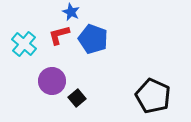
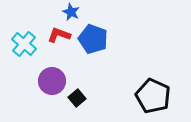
red L-shape: rotated 35 degrees clockwise
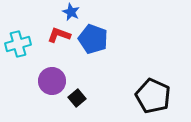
cyan cross: moved 6 px left; rotated 35 degrees clockwise
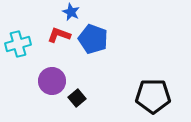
black pentagon: rotated 24 degrees counterclockwise
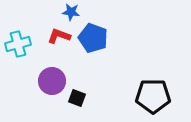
blue star: rotated 18 degrees counterclockwise
red L-shape: moved 1 px down
blue pentagon: moved 1 px up
black square: rotated 30 degrees counterclockwise
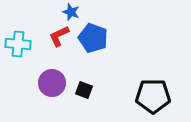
blue star: rotated 12 degrees clockwise
red L-shape: rotated 45 degrees counterclockwise
cyan cross: rotated 20 degrees clockwise
purple circle: moved 2 px down
black square: moved 7 px right, 8 px up
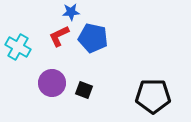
blue star: rotated 24 degrees counterclockwise
blue pentagon: rotated 8 degrees counterclockwise
cyan cross: moved 3 px down; rotated 25 degrees clockwise
